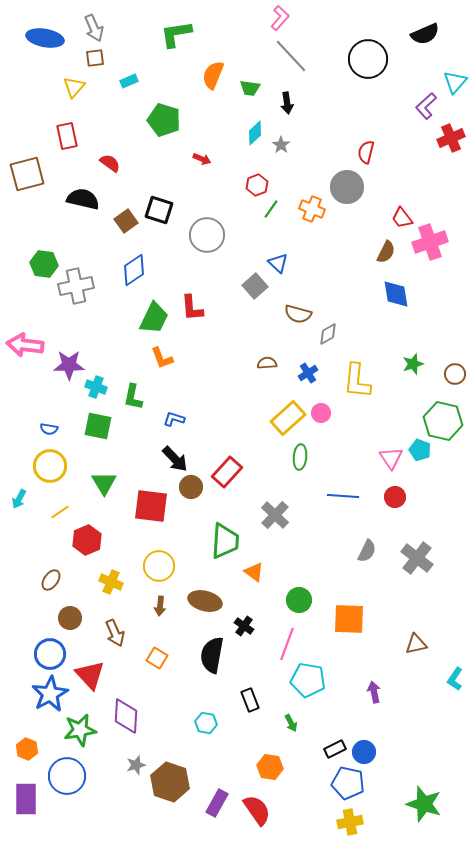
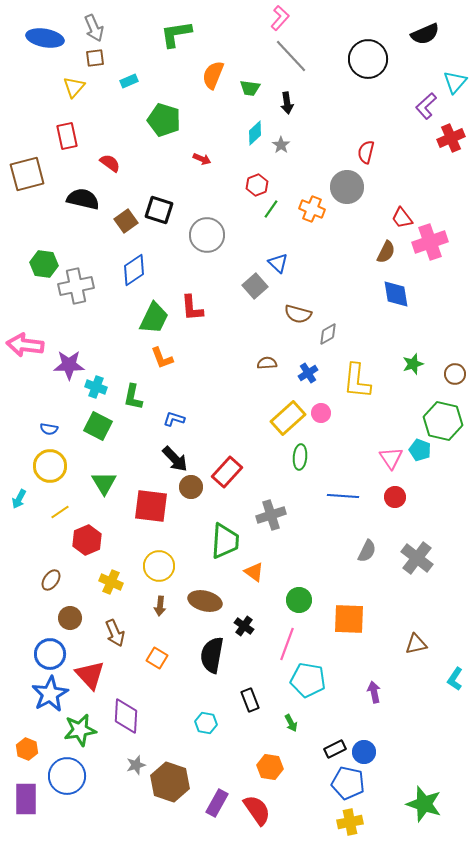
green square at (98, 426): rotated 16 degrees clockwise
gray cross at (275, 515): moved 4 px left; rotated 28 degrees clockwise
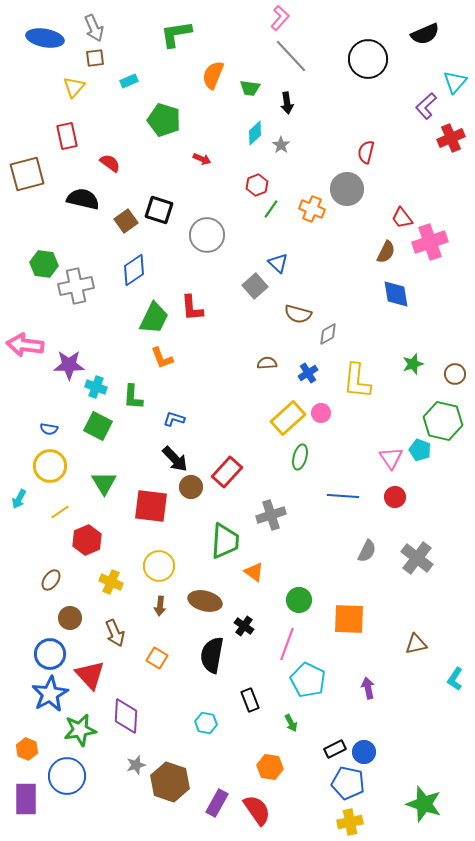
gray circle at (347, 187): moved 2 px down
green L-shape at (133, 397): rotated 8 degrees counterclockwise
green ellipse at (300, 457): rotated 10 degrees clockwise
cyan pentagon at (308, 680): rotated 16 degrees clockwise
purple arrow at (374, 692): moved 6 px left, 4 px up
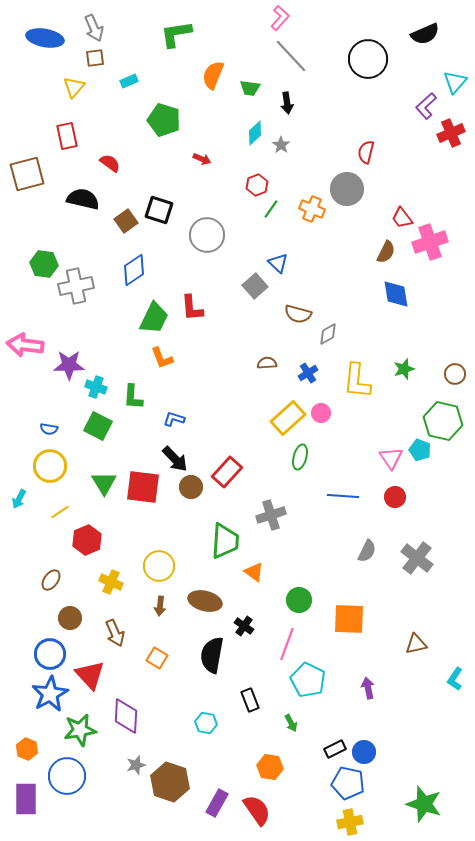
red cross at (451, 138): moved 5 px up
green star at (413, 364): moved 9 px left, 5 px down
red square at (151, 506): moved 8 px left, 19 px up
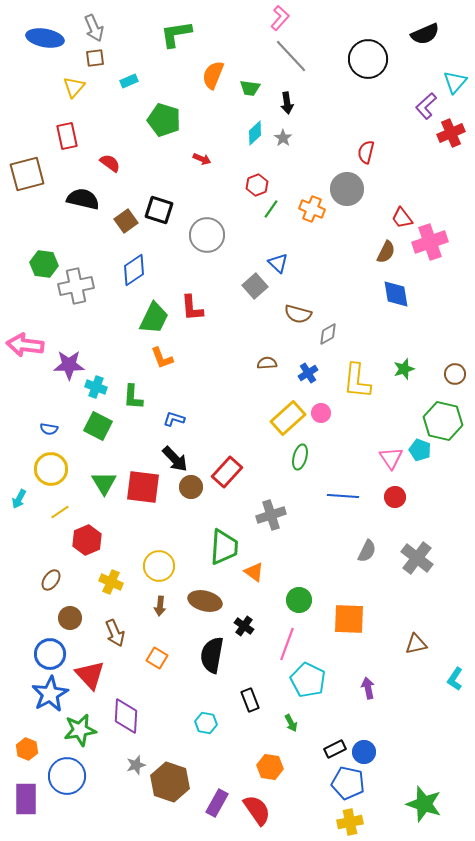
gray star at (281, 145): moved 2 px right, 7 px up
yellow circle at (50, 466): moved 1 px right, 3 px down
green trapezoid at (225, 541): moved 1 px left, 6 px down
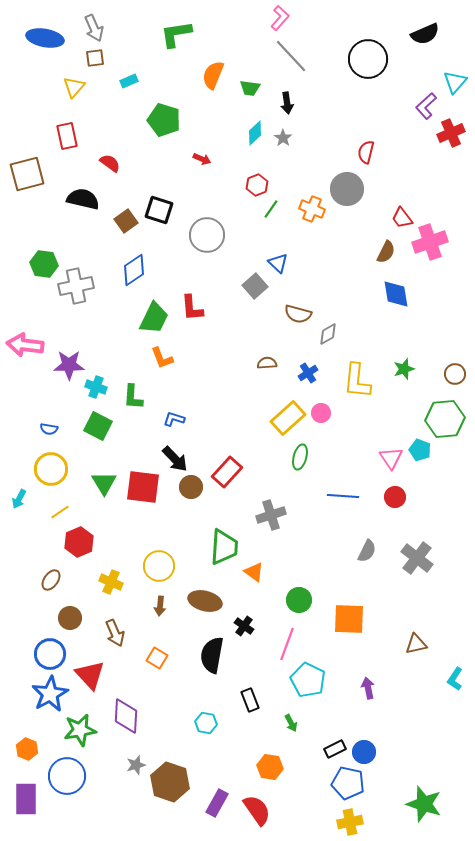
green hexagon at (443, 421): moved 2 px right, 2 px up; rotated 18 degrees counterclockwise
red hexagon at (87, 540): moved 8 px left, 2 px down
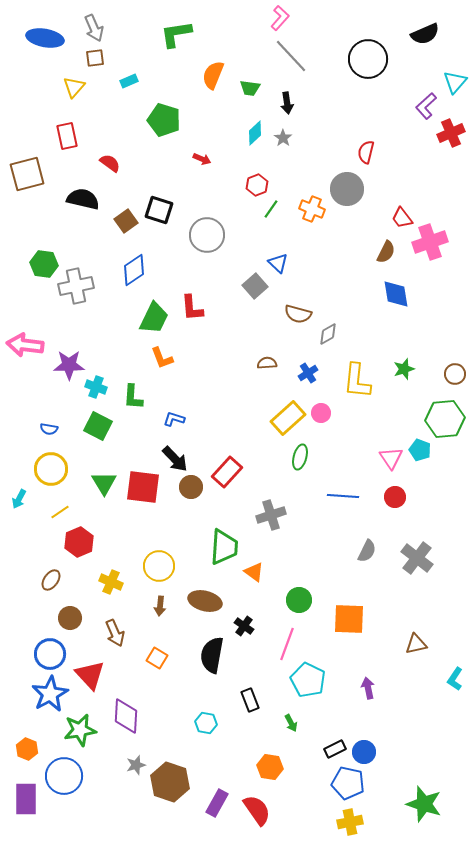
blue circle at (67, 776): moved 3 px left
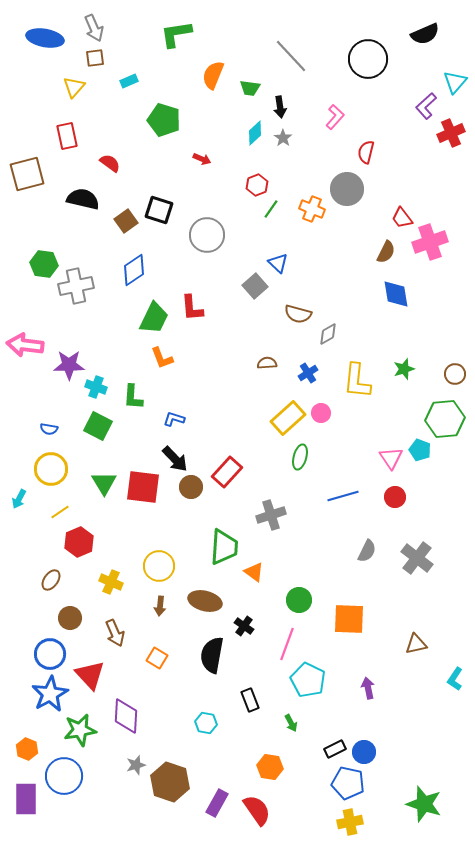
pink L-shape at (280, 18): moved 55 px right, 99 px down
black arrow at (287, 103): moved 7 px left, 4 px down
blue line at (343, 496): rotated 20 degrees counterclockwise
